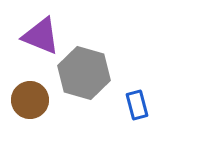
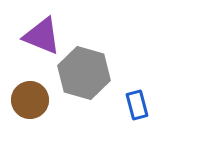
purple triangle: moved 1 px right
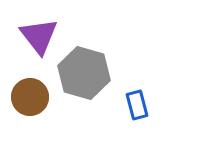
purple triangle: moved 3 px left; rotated 30 degrees clockwise
brown circle: moved 3 px up
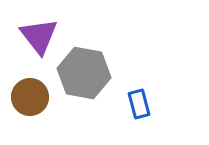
gray hexagon: rotated 6 degrees counterclockwise
blue rectangle: moved 2 px right, 1 px up
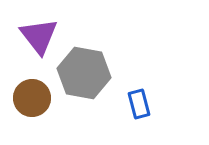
brown circle: moved 2 px right, 1 px down
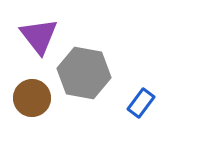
blue rectangle: moved 2 px right, 1 px up; rotated 52 degrees clockwise
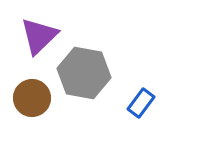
purple triangle: rotated 24 degrees clockwise
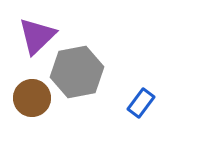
purple triangle: moved 2 px left
gray hexagon: moved 7 px left, 1 px up; rotated 21 degrees counterclockwise
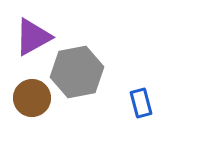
purple triangle: moved 4 px left, 1 px down; rotated 15 degrees clockwise
blue rectangle: rotated 52 degrees counterclockwise
